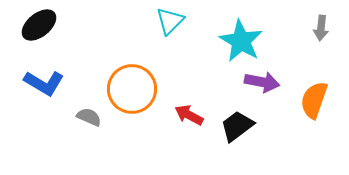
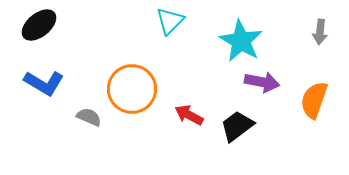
gray arrow: moved 1 px left, 4 px down
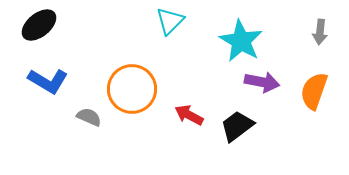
blue L-shape: moved 4 px right, 2 px up
orange semicircle: moved 9 px up
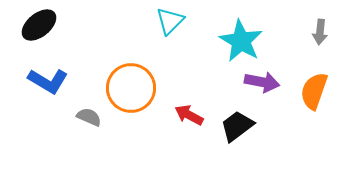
orange circle: moved 1 px left, 1 px up
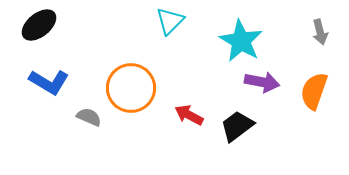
gray arrow: rotated 20 degrees counterclockwise
blue L-shape: moved 1 px right, 1 px down
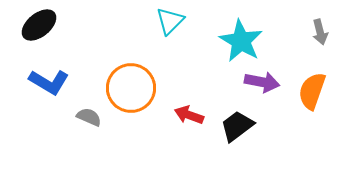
orange semicircle: moved 2 px left
red arrow: rotated 8 degrees counterclockwise
